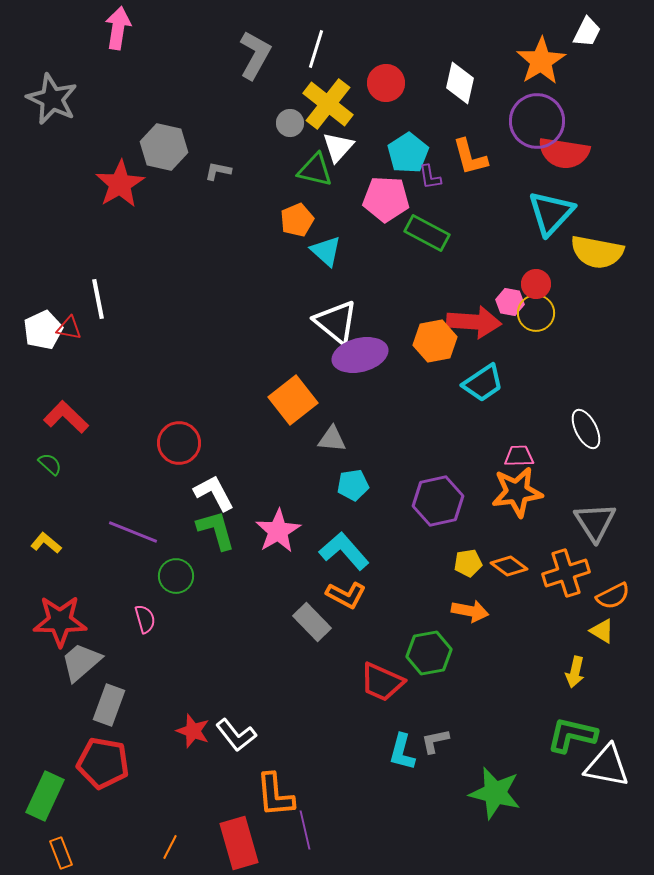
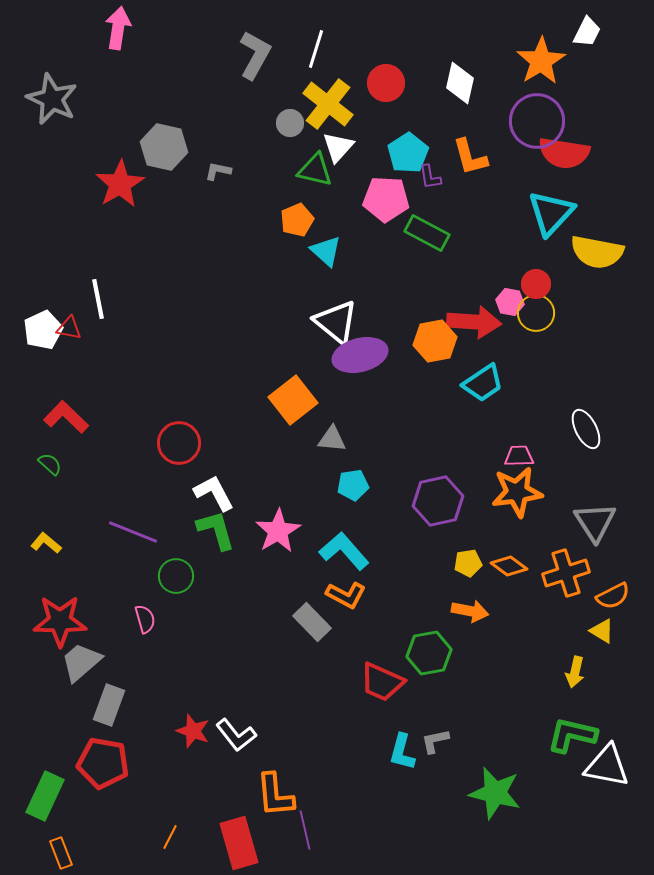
orange line at (170, 847): moved 10 px up
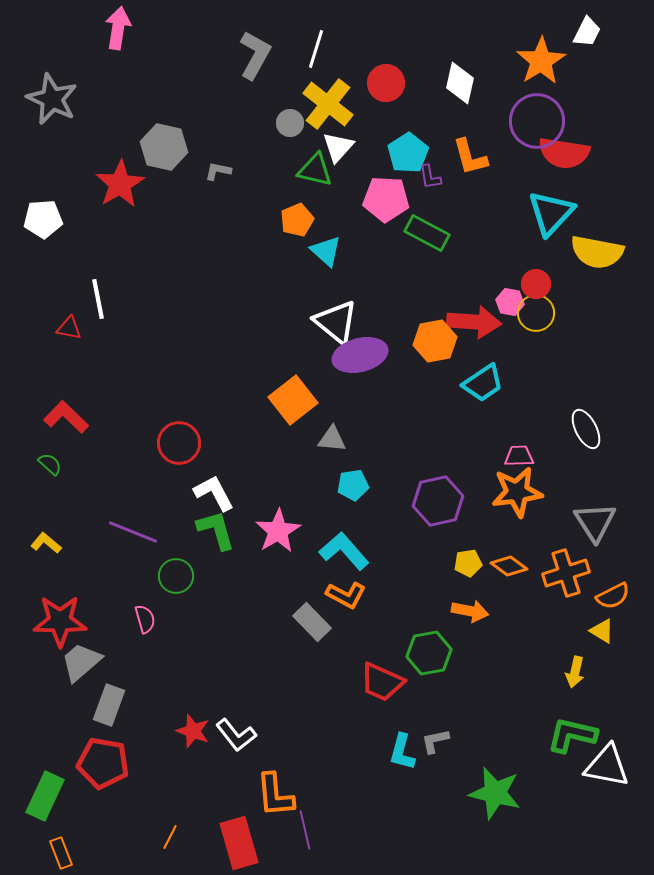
white pentagon at (43, 330): moved 111 px up; rotated 21 degrees clockwise
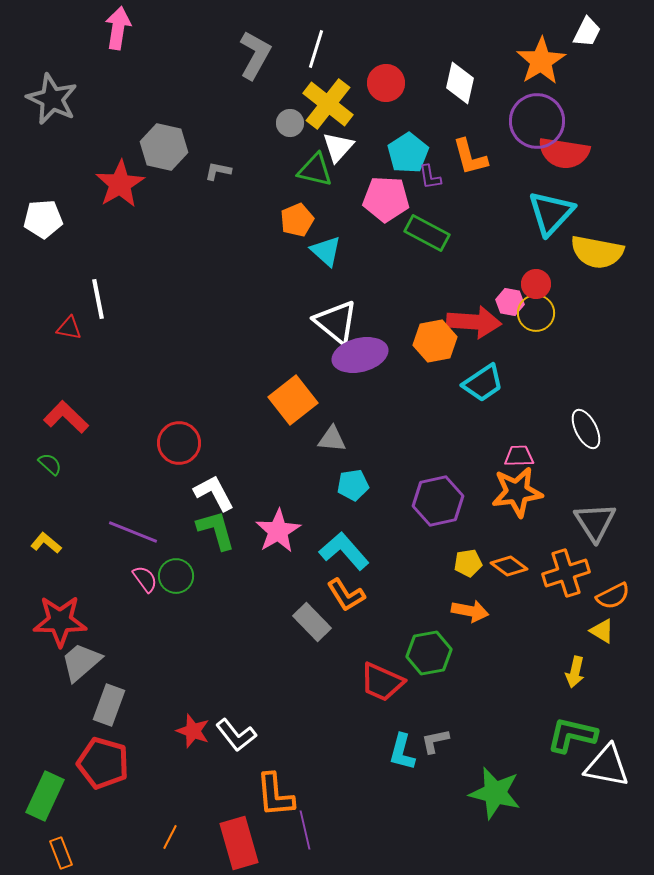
orange L-shape at (346, 595): rotated 30 degrees clockwise
pink semicircle at (145, 619): moved 40 px up; rotated 20 degrees counterclockwise
red pentagon at (103, 763): rotated 6 degrees clockwise
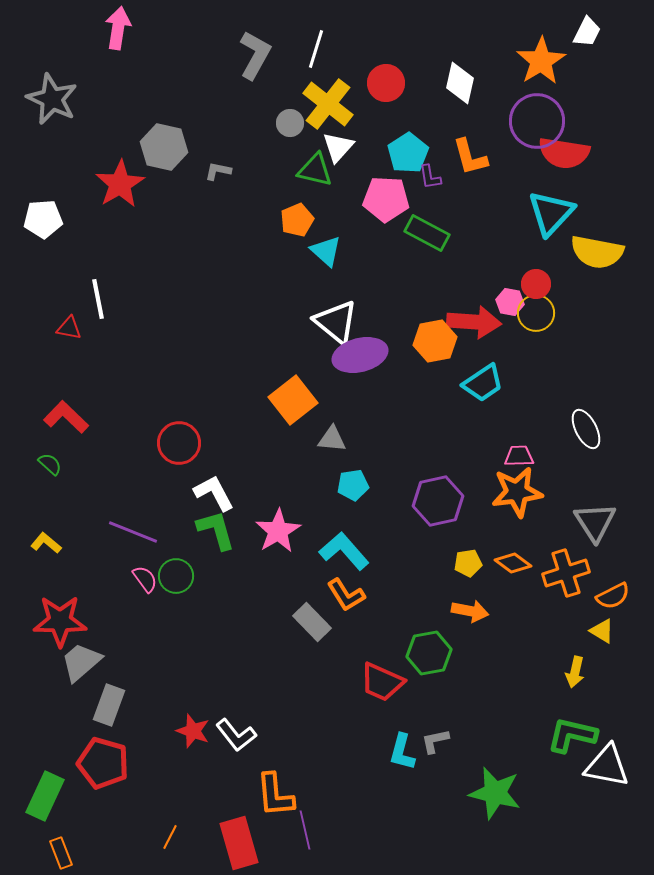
orange diamond at (509, 566): moved 4 px right, 3 px up
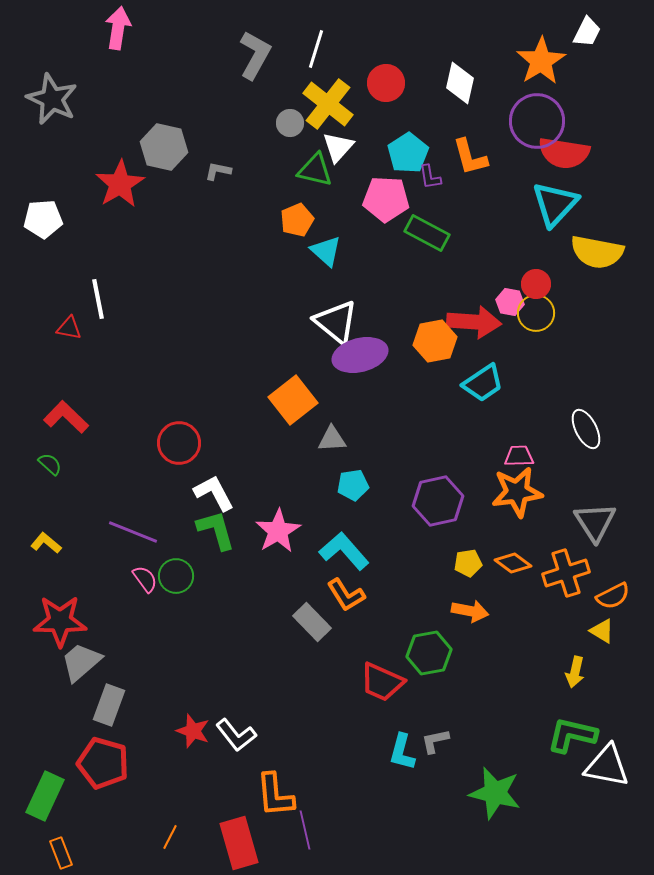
cyan triangle at (551, 213): moved 4 px right, 9 px up
gray triangle at (332, 439): rotated 8 degrees counterclockwise
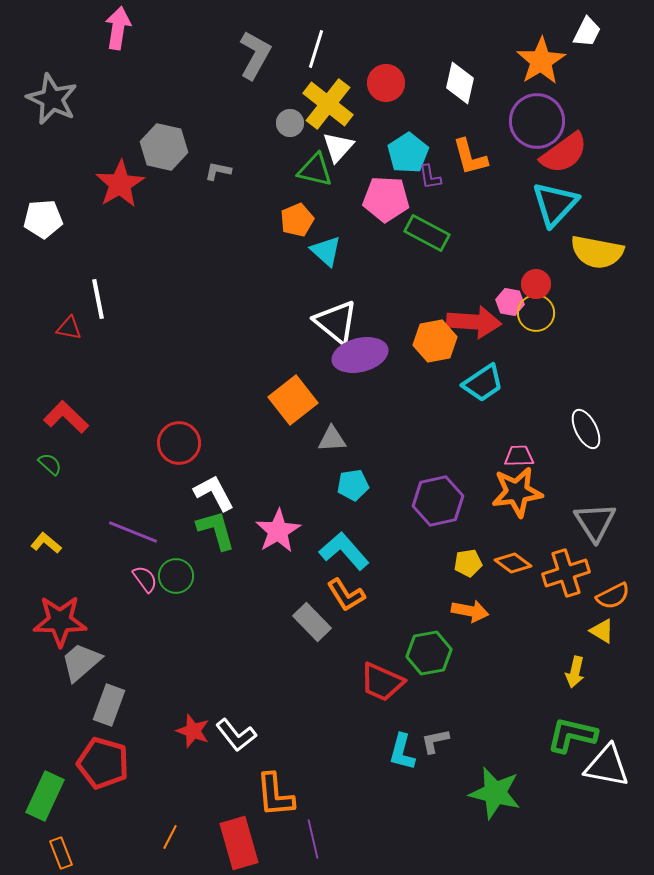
red semicircle at (564, 153): rotated 45 degrees counterclockwise
purple line at (305, 830): moved 8 px right, 9 px down
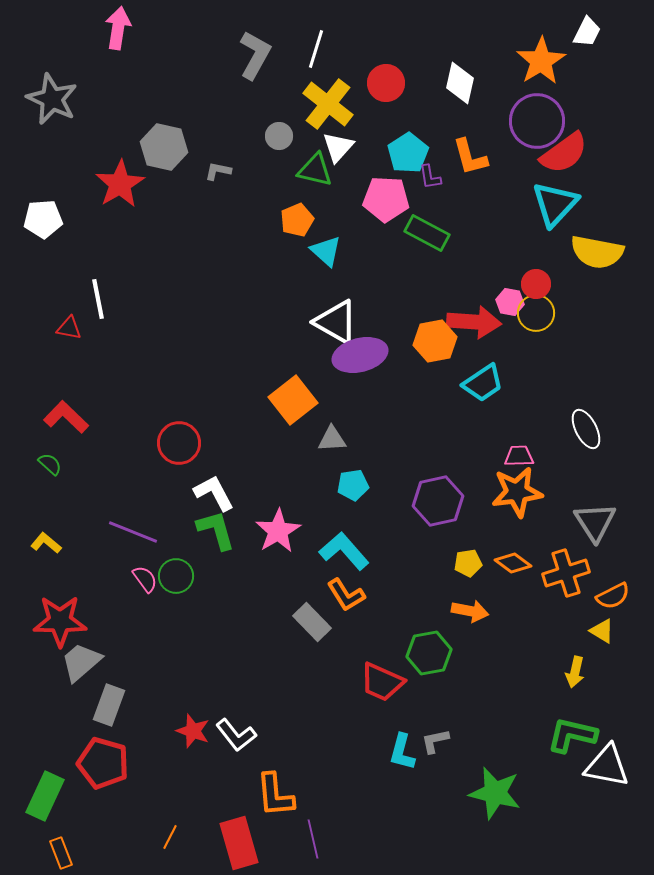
gray circle at (290, 123): moved 11 px left, 13 px down
white triangle at (336, 322): rotated 9 degrees counterclockwise
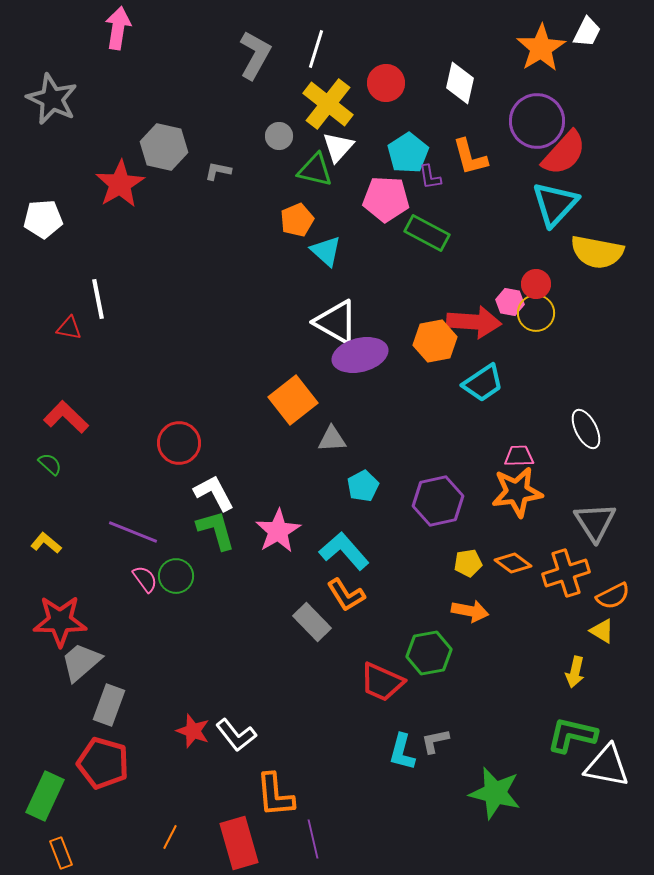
orange star at (541, 61): moved 13 px up
red semicircle at (564, 153): rotated 12 degrees counterclockwise
cyan pentagon at (353, 485): moved 10 px right, 1 px down; rotated 20 degrees counterclockwise
